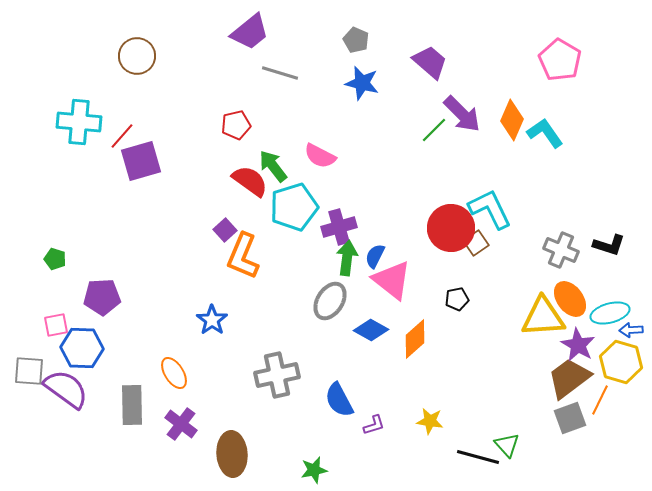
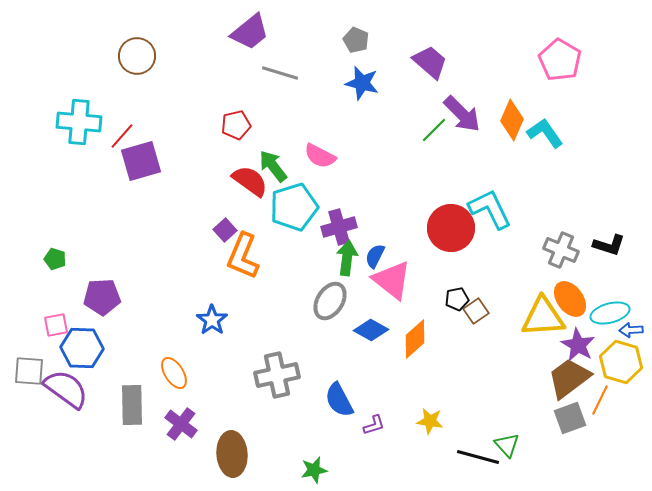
brown square at (476, 243): moved 68 px down
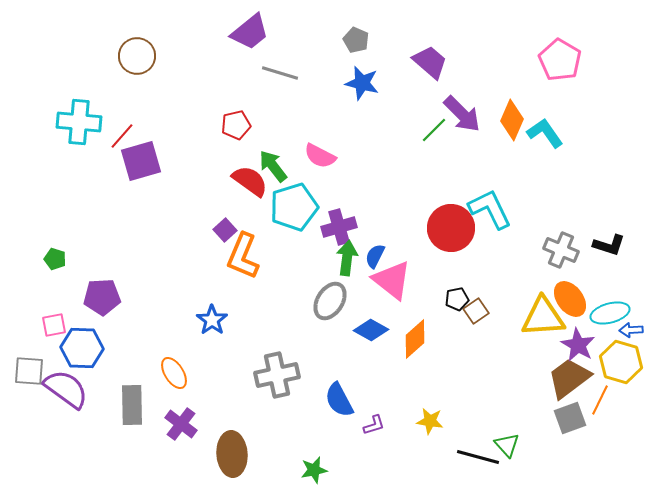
pink square at (56, 325): moved 2 px left
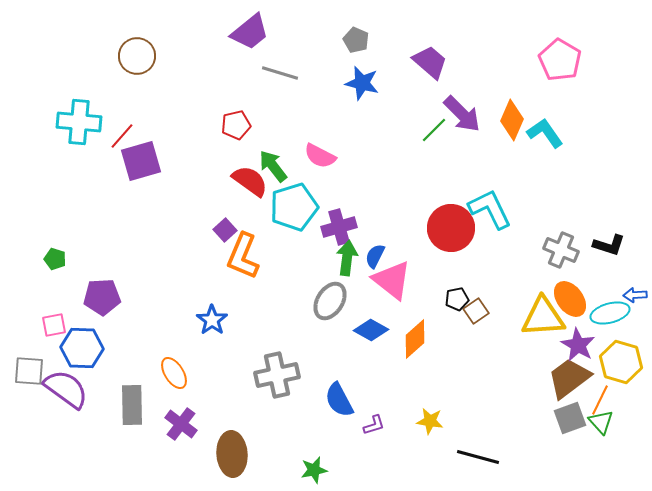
blue arrow at (631, 330): moved 4 px right, 35 px up
green triangle at (507, 445): moved 94 px right, 23 px up
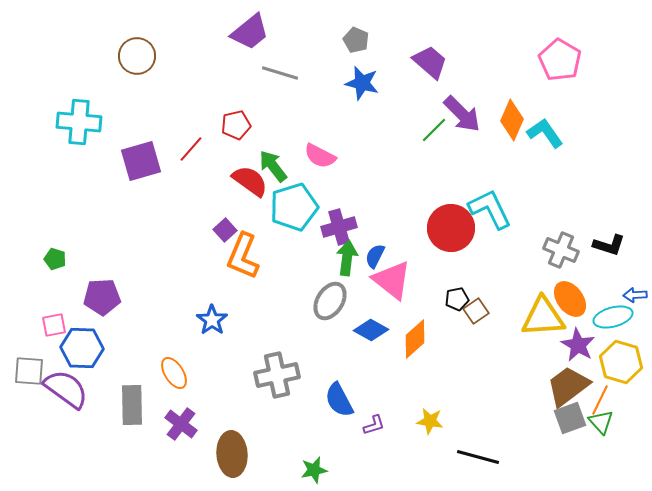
red line at (122, 136): moved 69 px right, 13 px down
cyan ellipse at (610, 313): moved 3 px right, 4 px down
brown trapezoid at (569, 378): moved 1 px left, 8 px down
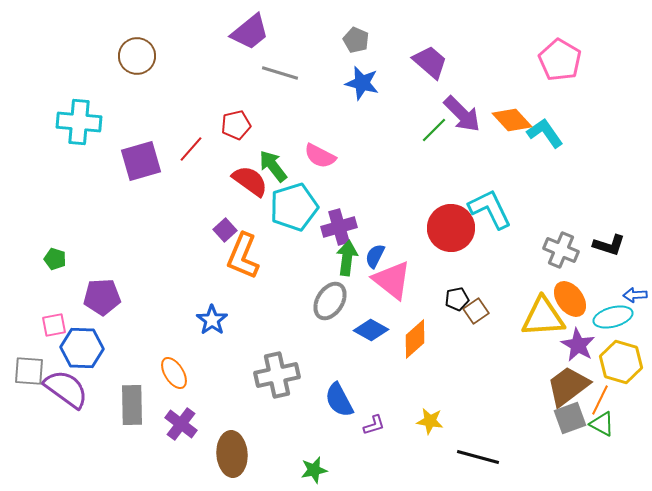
orange diamond at (512, 120): rotated 66 degrees counterclockwise
green triangle at (601, 422): moved 1 px right, 2 px down; rotated 20 degrees counterclockwise
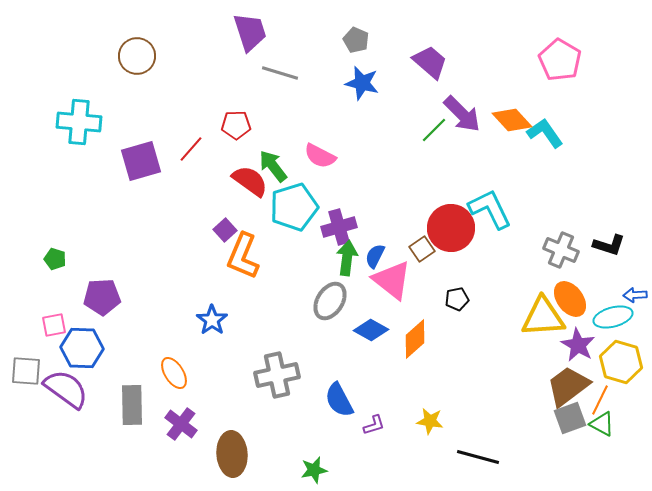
purple trapezoid at (250, 32): rotated 69 degrees counterclockwise
red pentagon at (236, 125): rotated 12 degrees clockwise
brown square at (476, 311): moved 54 px left, 62 px up
gray square at (29, 371): moved 3 px left
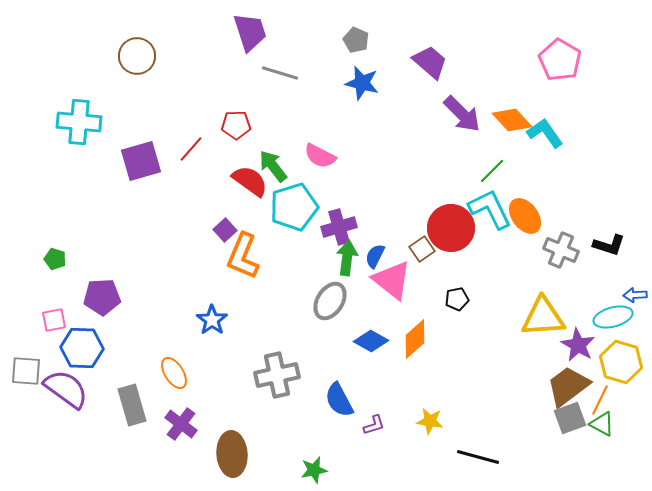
green line at (434, 130): moved 58 px right, 41 px down
orange ellipse at (570, 299): moved 45 px left, 83 px up
pink square at (54, 325): moved 5 px up
blue diamond at (371, 330): moved 11 px down
gray rectangle at (132, 405): rotated 15 degrees counterclockwise
